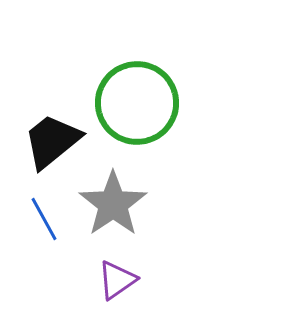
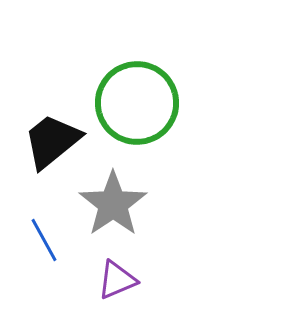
blue line: moved 21 px down
purple triangle: rotated 12 degrees clockwise
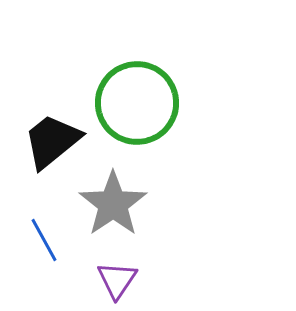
purple triangle: rotated 33 degrees counterclockwise
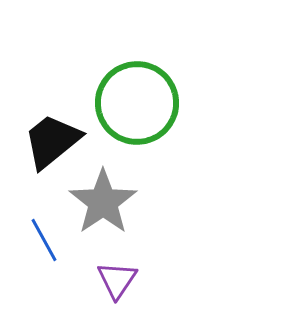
gray star: moved 10 px left, 2 px up
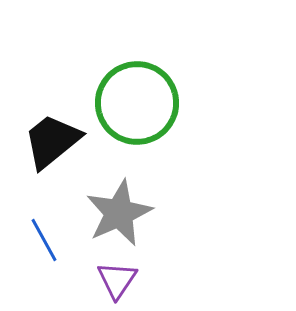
gray star: moved 16 px right, 11 px down; rotated 10 degrees clockwise
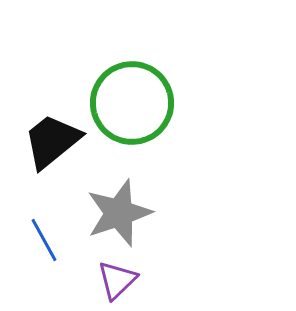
green circle: moved 5 px left
gray star: rotated 6 degrees clockwise
purple triangle: rotated 12 degrees clockwise
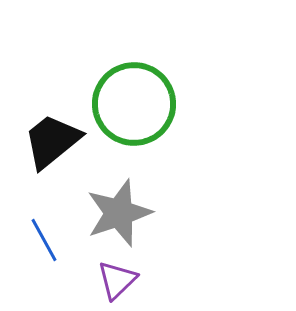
green circle: moved 2 px right, 1 px down
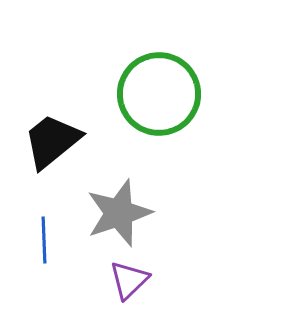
green circle: moved 25 px right, 10 px up
blue line: rotated 27 degrees clockwise
purple triangle: moved 12 px right
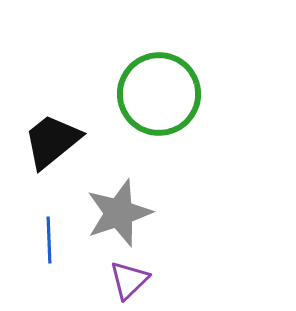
blue line: moved 5 px right
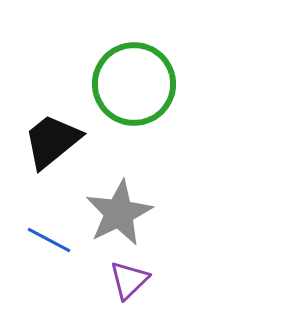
green circle: moved 25 px left, 10 px up
gray star: rotated 8 degrees counterclockwise
blue line: rotated 60 degrees counterclockwise
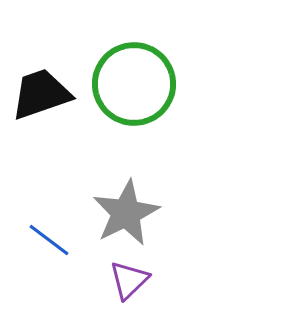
black trapezoid: moved 11 px left, 47 px up; rotated 20 degrees clockwise
gray star: moved 7 px right
blue line: rotated 9 degrees clockwise
